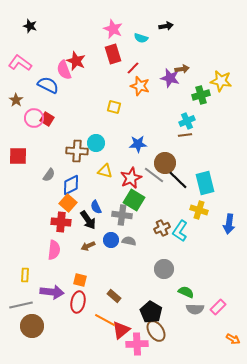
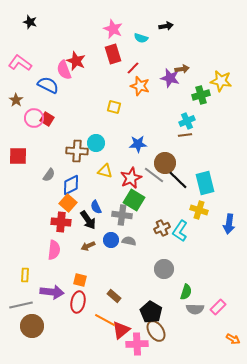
black star at (30, 26): moved 4 px up
green semicircle at (186, 292): rotated 84 degrees clockwise
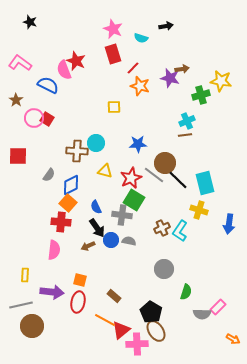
yellow square at (114, 107): rotated 16 degrees counterclockwise
black arrow at (88, 220): moved 9 px right, 8 px down
gray semicircle at (195, 309): moved 7 px right, 5 px down
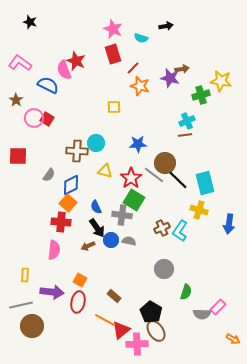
red star at (131, 178): rotated 10 degrees counterclockwise
orange square at (80, 280): rotated 16 degrees clockwise
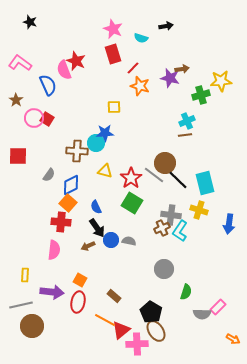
yellow star at (221, 81): rotated 15 degrees counterclockwise
blue semicircle at (48, 85): rotated 40 degrees clockwise
blue star at (138, 144): moved 33 px left, 11 px up
green square at (134, 200): moved 2 px left, 3 px down
gray cross at (122, 215): moved 49 px right
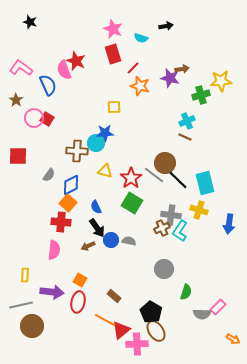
pink L-shape at (20, 63): moved 1 px right, 5 px down
brown line at (185, 135): moved 2 px down; rotated 32 degrees clockwise
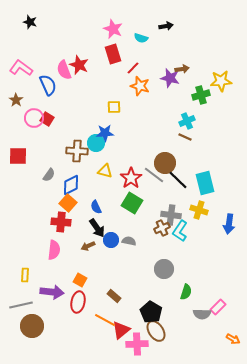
red star at (76, 61): moved 3 px right, 4 px down
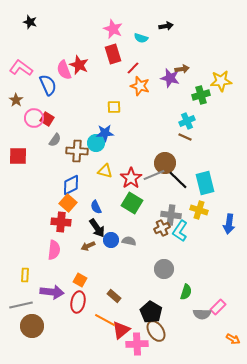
gray semicircle at (49, 175): moved 6 px right, 35 px up
gray line at (154, 175): rotated 60 degrees counterclockwise
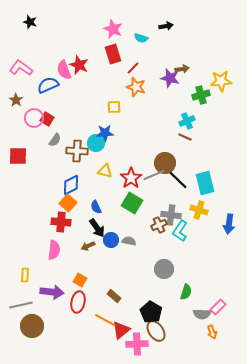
blue semicircle at (48, 85): rotated 90 degrees counterclockwise
orange star at (140, 86): moved 4 px left, 1 px down
brown cross at (162, 228): moved 3 px left, 3 px up
orange arrow at (233, 339): moved 21 px left, 7 px up; rotated 40 degrees clockwise
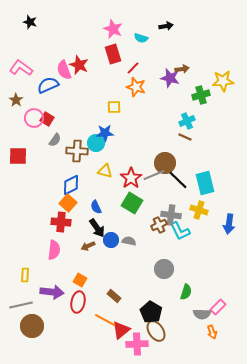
yellow star at (221, 81): moved 2 px right
cyan L-shape at (180, 231): rotated 60 degrees counterclockwise
